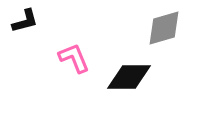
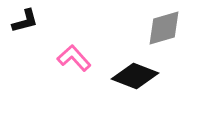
pink L-shape: rotated 20 degrees counterclockwise
black diamond: moved 6 px right, 1 px up; rotated 21 degrees clockwise
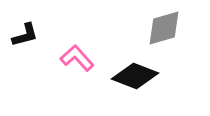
black L-shape: moved 14 px down
pink L-shape: moved 3 px right
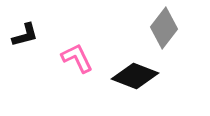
gray diamond: rotated 36 degrees counterclockwise
pink L-shape: rotated 16 degrees clockwise
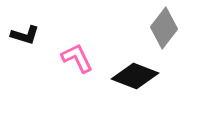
black L-shape: rotated 32 degrees clockwise
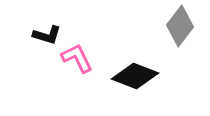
gray diamond: moved 16 px right, 2 px up
black L-shape: moved 22 px right
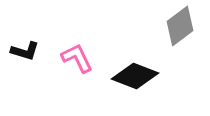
gray diamond: rotated 15 degrees clockwise
black L-shape: moved 22 px left, 16 px down
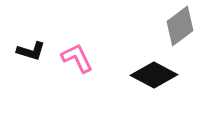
black L-shape: moved 6 px right
black diamond: moved 19 px right, 1 px up; rotated 6 degrees clockwise
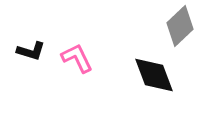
gray diamond: rotated 6 degrees counterclockwise
black diamond: rotated 42 degrees clockwise
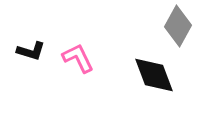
gray diamond: moved 2 px left; rotated 18 degrees counterclockwise
pink L-shape: moved 1 px right
